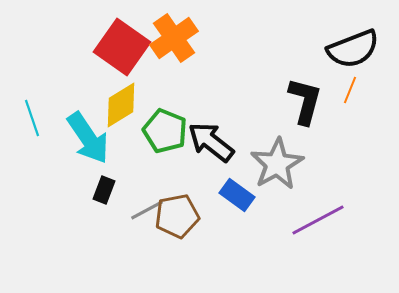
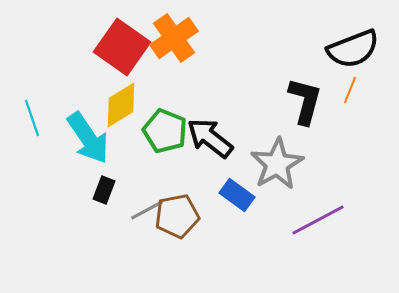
black arrow: moved 1 px left, 4 px up
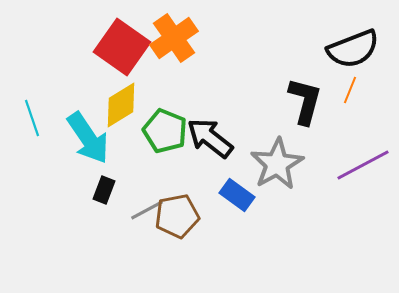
purple line: moved 45 px right, 55 px up
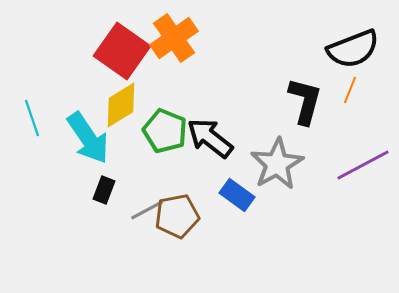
red square: moved 4 px down
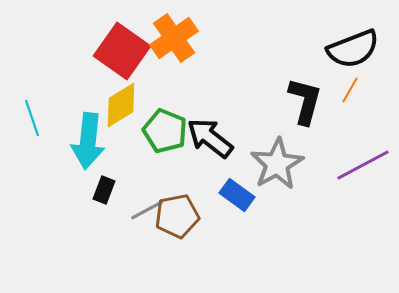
orange line: rotated 8 degrees clockwise
cyan arrow: moved 3 px down; rotated 40 degrees clockwise
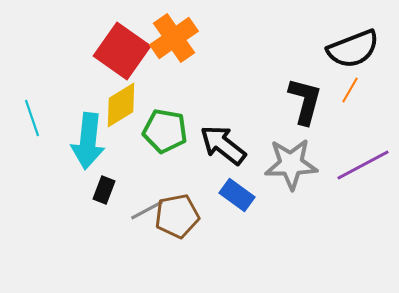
green pentagon: rotated 12 degrees counterclockwise
black arrow: moved 13 px right, 7 px down
gray star: moved 14 px right; rotated 28 degrees clockwise
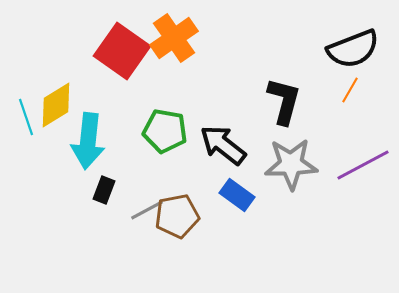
black L-shape: moved 21 px left
yellow diamond: moved 65 px left
cyan line: moved 6 px left, 1 px up
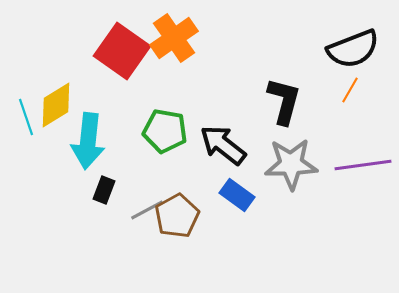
purple line: rotated 20 degrees clockwise
brown pentagon: rotated 18 degrees counterclockwise
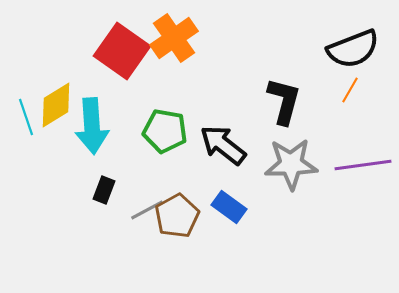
cyan arrow: moved 4 px right, 15 px up; rotated 10 degrees counterclockwise
blue rectangle: moved 8 px left, 12 px down
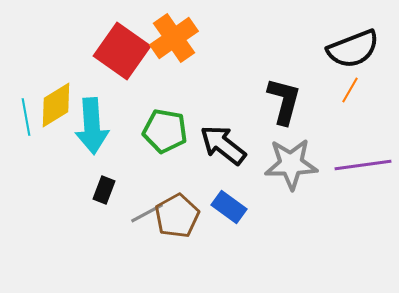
cyan line: rotated 9 degrees clockwise
gray line: moved 3 px down
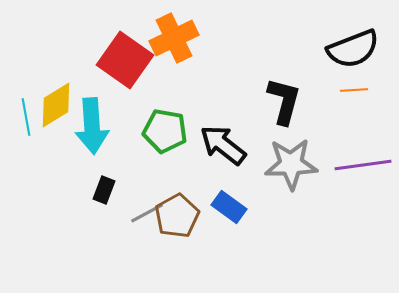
orange cross: rotated 9 degrees clockwise
red square: moved 3 px right, 9 px down
orange line: moved 4 px right; rotated 56 degrees clockwise
